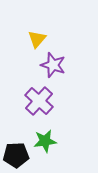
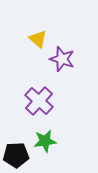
yellow triangle: moved 1 px right; rotated 30 degrees counterclockwise
purple star: moved 9 px right, 6 px up
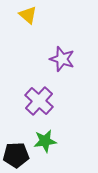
yellow triangle: moved 10 px left, 24 px up
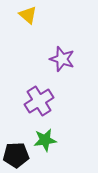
purple cross: rotated 16 degrees clockwise
green star: moved 1 px up
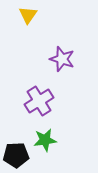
yellow triangle: rotated 24 degrees clockwise
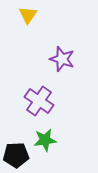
purple cross: rotated 24 degrees counterclockwise
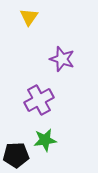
yellow triangle: moved 1 px right, 2 px down
purple cross: moved 1 px up; rotated 28 degrees clockwise
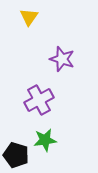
black pentagon: rotated 20 degrees clockwise
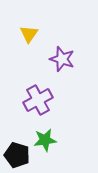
yellow triangle: moved 17 px down
purple cross: moved 1 px left
black pentagon: moved 1 px right
